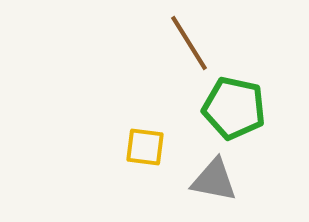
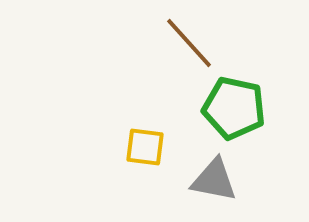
brown line: rotated 10 degrees counterclockwise
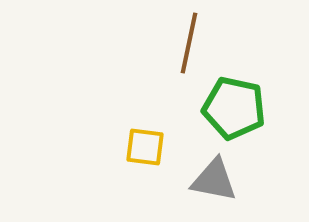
brown line: rotated 54 degrees clockwise
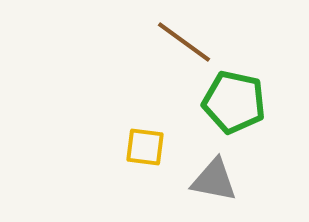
brown line: moved 5 px left, 1 px up; rotated 66 degrees counterclockwise
green pentagon: moved 6 px up
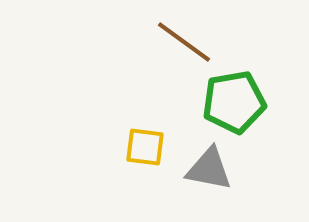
green pentagon: rotated 22 degrees counterclockwise
gray triangle: moved 5 px left, 11 px up
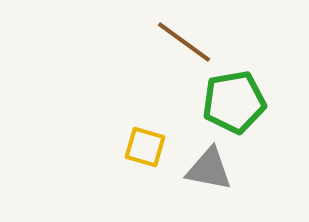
yellow square: rotated 9 degrees clockwise
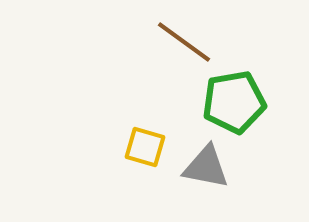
gray triangle: moved 3 px left, 2 px up
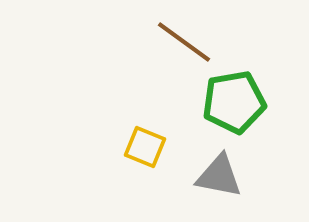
yellow square: rotated 6 degrees clockwise
gray triangle: moved 13 px right, 9 px down
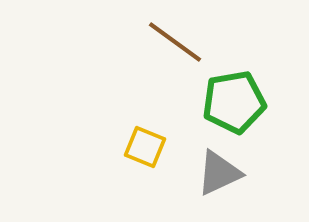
brown line: moved 9 px left
gray triangle: moved 3 px up; rotated 36 degrees counterclockwise
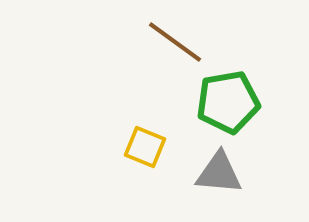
green pentagon: moved 6 px left
gray triangle: rotated 30 degrees clockwise
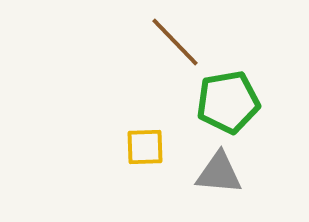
brown line: rotated 10 degrees clockwise
yellow square: rotated 24 degrees counterclockwise
